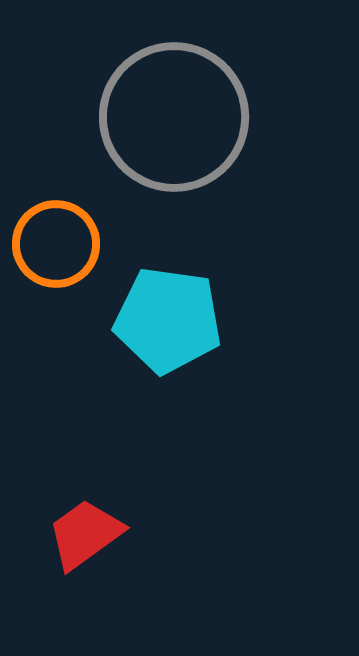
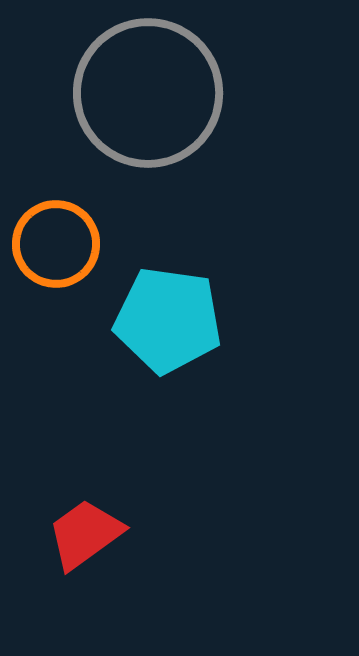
gray circle: moved 26 px left, 24 px up
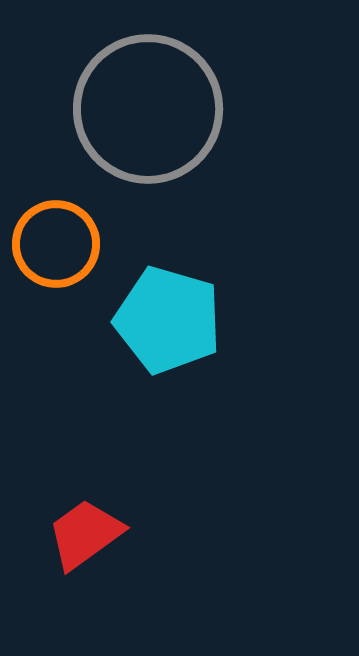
gray circle: moved 16 px down
cyan pentagon: rotated 8 degrees clockwise
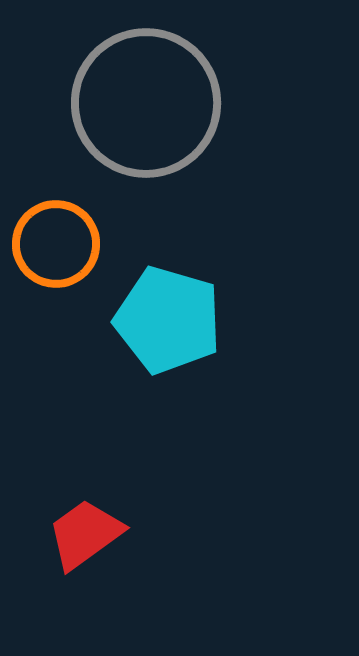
gray circle: moved 2 px left, 6 px up
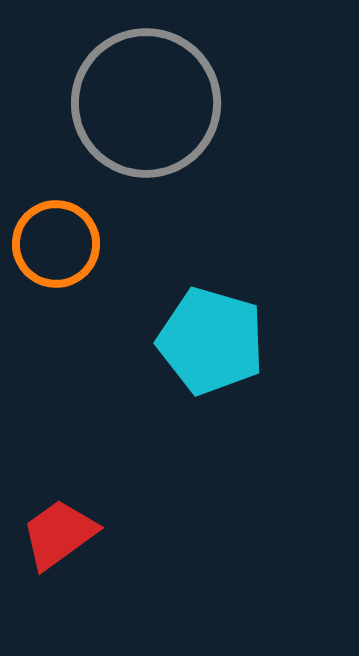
cyan pentagon: moved 43 px right, 21 px down
red trapezoid: moved 26 px left
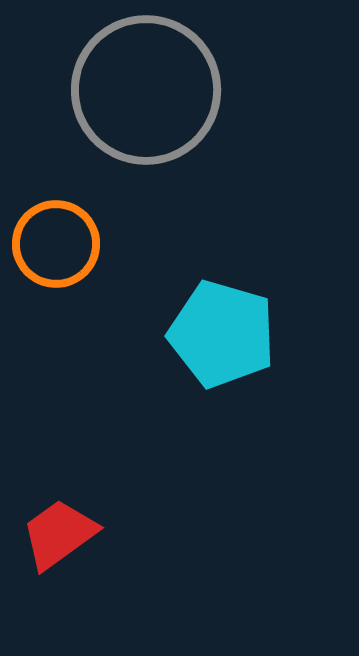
gray circle: moved 13 px up
cyan pentagon: moved 11 px right, 7 px up
